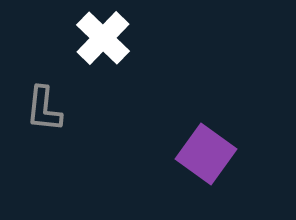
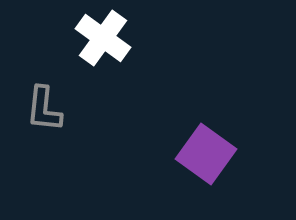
white cross: rotated 8 degrees counterclockwise
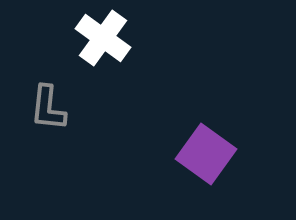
gray L-shape: moved 4 px right, 1 px up
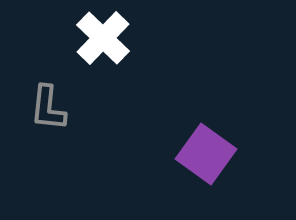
white cross: rotated 8 degrees clockwise
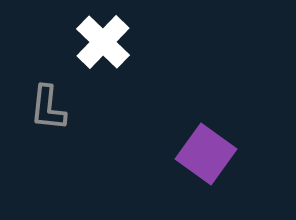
white cross: moved 4 px down
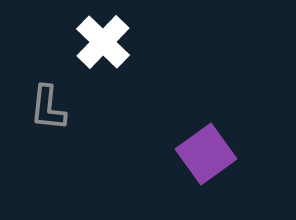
purple square: rotated 18 degrees clockwise
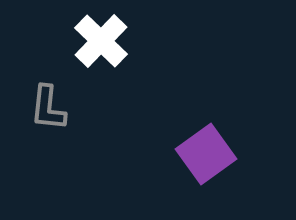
white cross: moved 2 px left, 1 px up
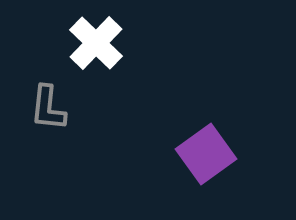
white cross: moved 5 px left, 2 px down
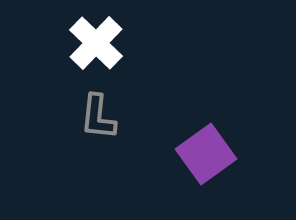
gray L-shape: moved 50 px right, 9 px down
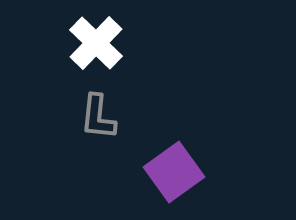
purple square: moved 32 px left, 18 px down
